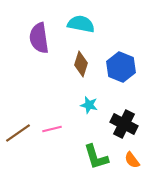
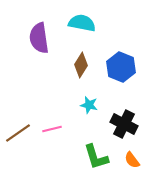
cyan semicircle: moved 1 px right, 1 px up
brown diamond: moved 1 px down; rotated 15 degrees clockwise
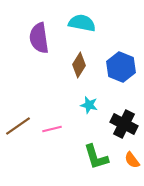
brown diamond: moved 2 px left
brown line: moved 7 px up
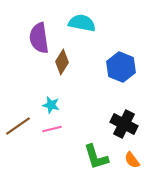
brown diamond: moved 17 px left, 3 px up
cyan star: moved 38 px left
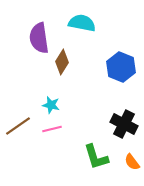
orange semicircle: moved 2 px down
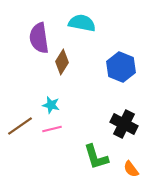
brown line: moved 2 px right
orange semicircle: moved 1 px left, 7 px down
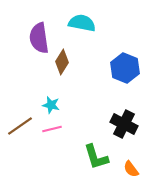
blue hexagon: moved 4 px right, 1 px down
